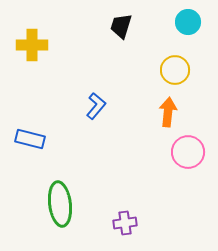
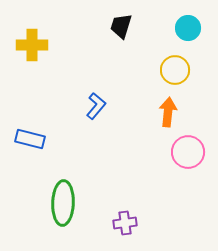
cyan circle: moved 6 px down
green ellipse: moved 3 px right, 1 px up; rotated 9 degrees clockwise
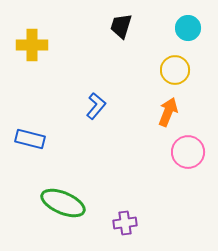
orange arrow: rotated 16 degrees clockwise
green ellipse: rotated 69 degrees counterclockwise
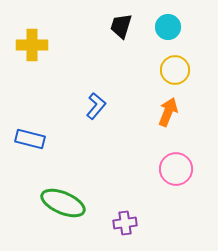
cyan circle: moved 20 px left, 1 px up
pink circle: moved 12 px left, 17 px down
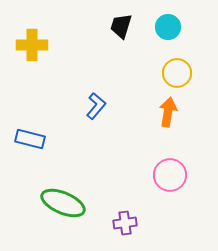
yellow circle: moved 2 px right, 3 px down
orange arrow: rotated 12 degrees counterclockwise
pink circle: moved 6 px left, 6 px down
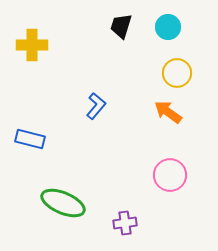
orange arrow: rotated 64 degrees counterclockwise
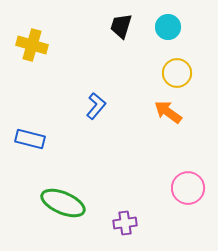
yellow cross: rotated 16 degrees clockwise
pink circle: moved 18 px right, 13 px down
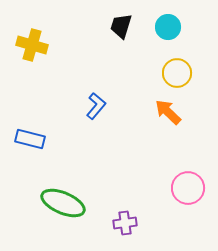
orange arrow: rotated 8 degrees clockwise
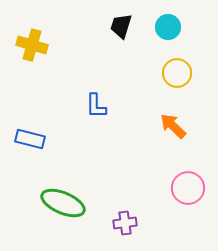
blue L-shape: rotated 140 degrees clockwise
orange arrow: moved 5 px right, 14 px down
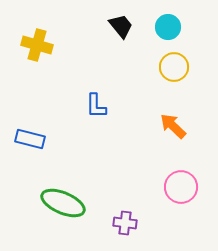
black trapezoid: rotated 124 degrees clockwise
yellow cross: moved 5 px right
yellow circle: moved 3 px left, 6 px up
pink circle: moved 7 px left, 1 px up
purple cross: rotated 15 degrees clockwise
